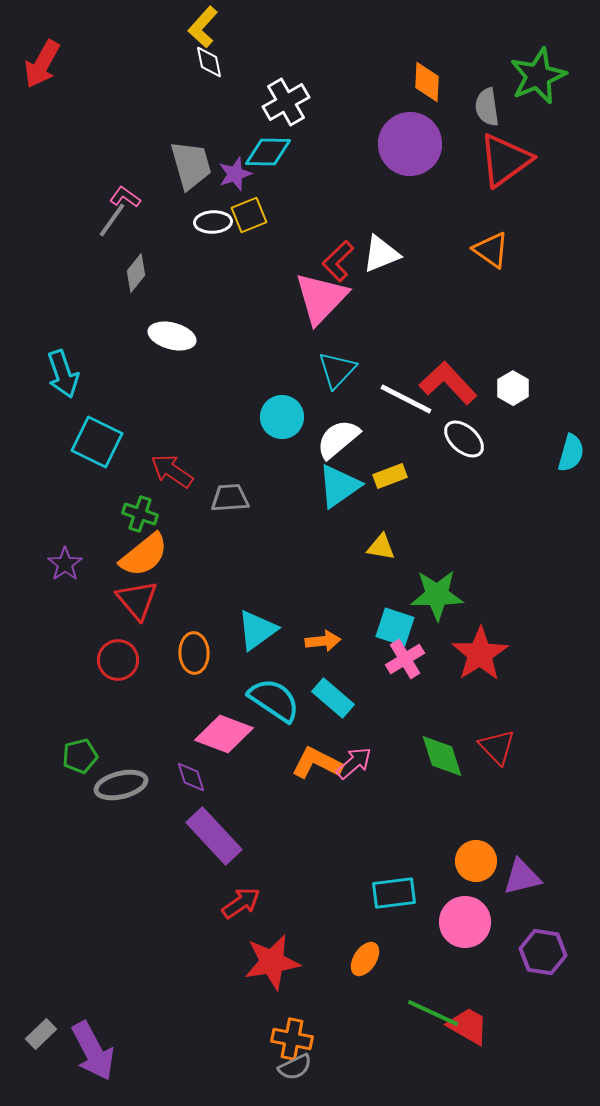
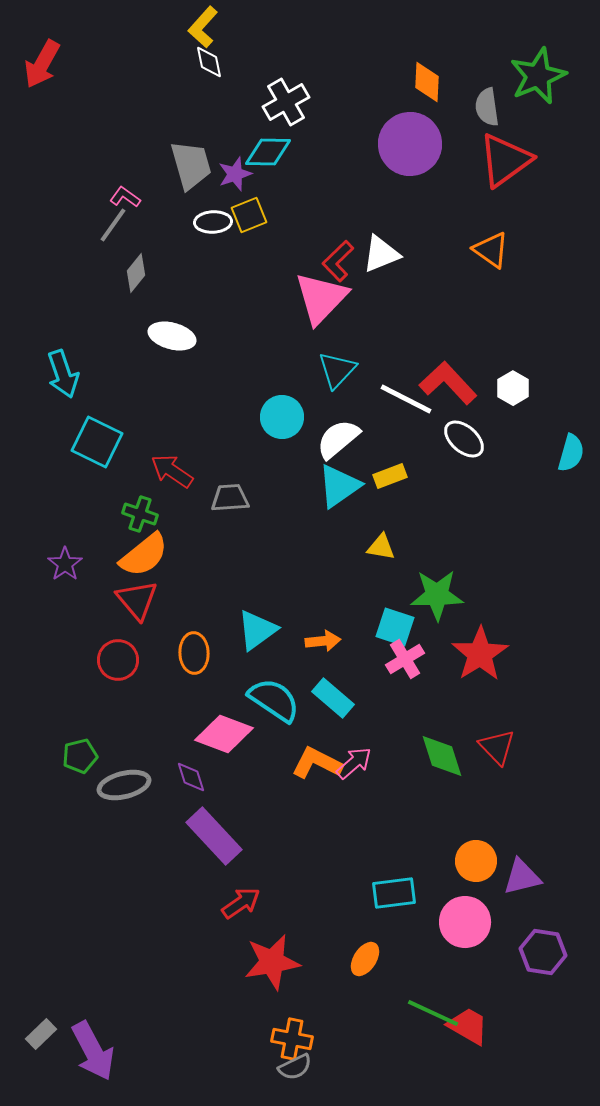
gray line at (112, 220): moved 1 px right, 5 px down
gray ellipse at (121, 785): moved 3 px right
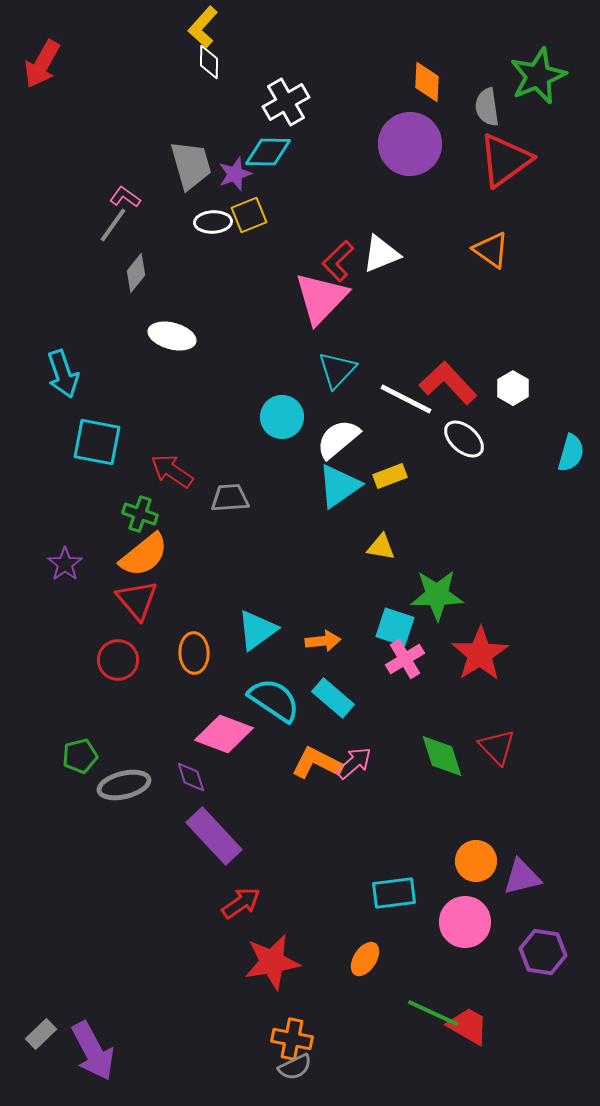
white diamond at (209, 62): rotated 12 degrees clockwise
cyan square at (97, 442): rotated 15 degrees counterclockwise
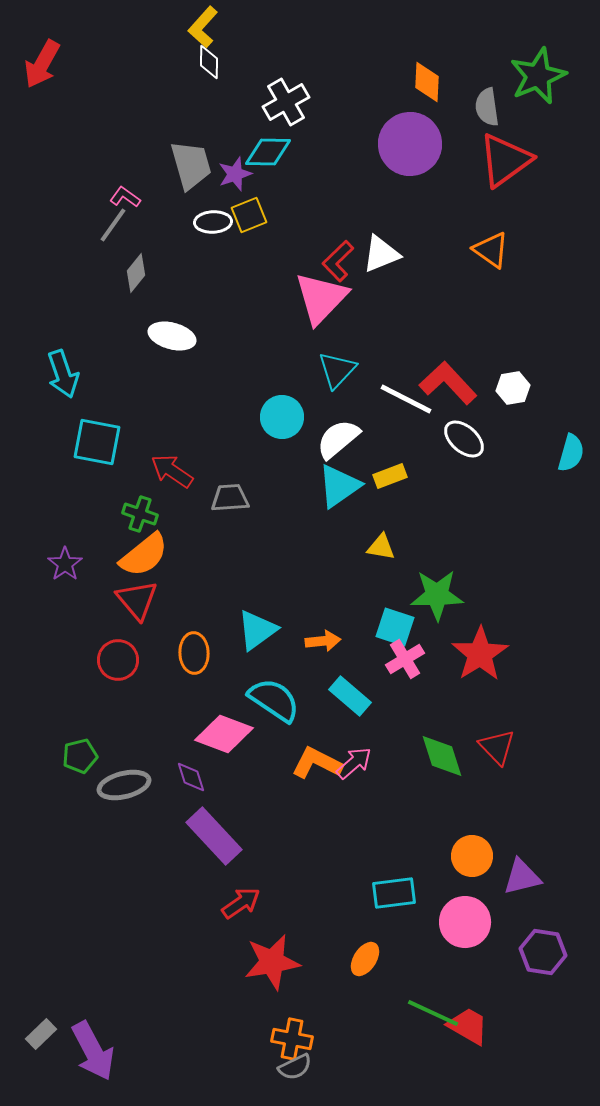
white hexagon at (513, 388): rotated 20 degrees clockwise
cyan rectangle at (333, 698): moved 17 px right, 2 px up
orange circle at (476, 861): moved 4 px left, 5 px up
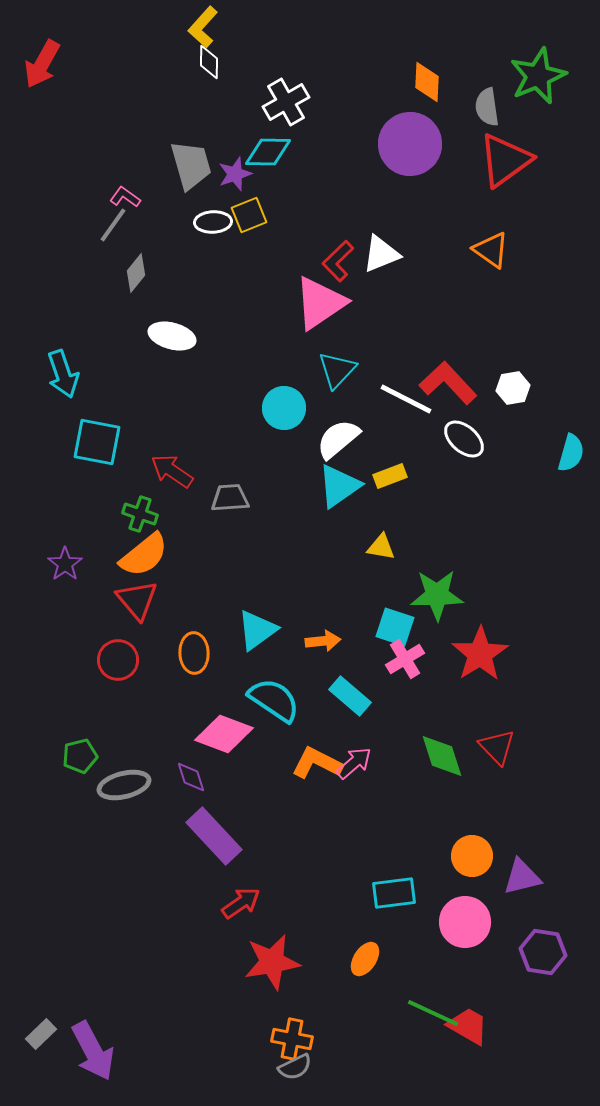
pink triangle at (321, 298): moved 1 px left, 5 px down; rotated 12 degrees clockwise
cyan circle at (282, 417): moved 2 px right, 9 px up
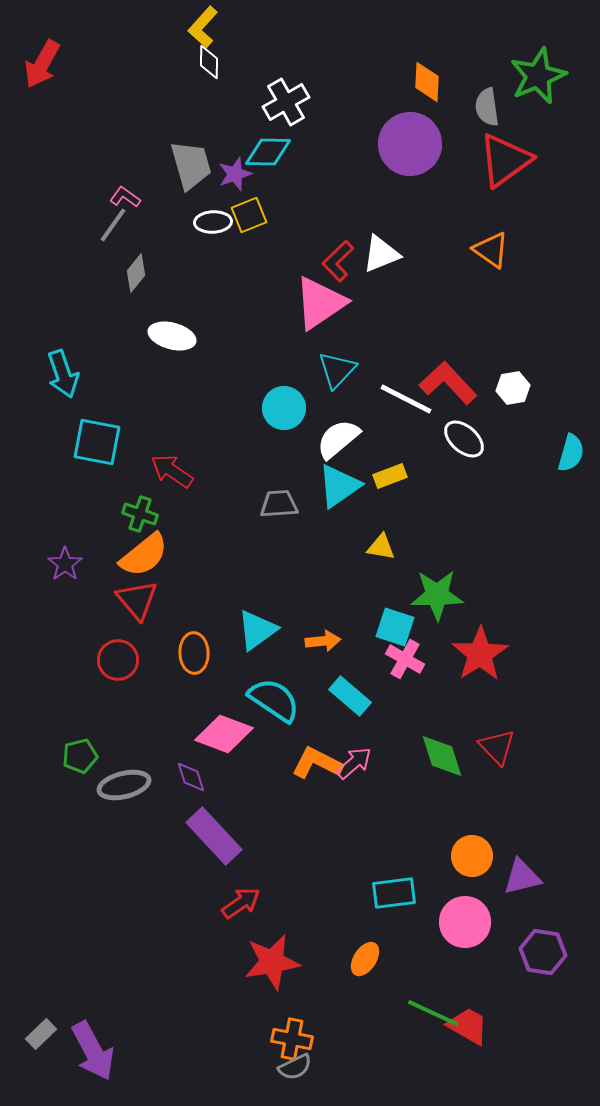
gray trapezoid at (230, 498): moved 49 px right, 6 px down
pink cross at (405, 659): rotated 30 degrees counterclockwise
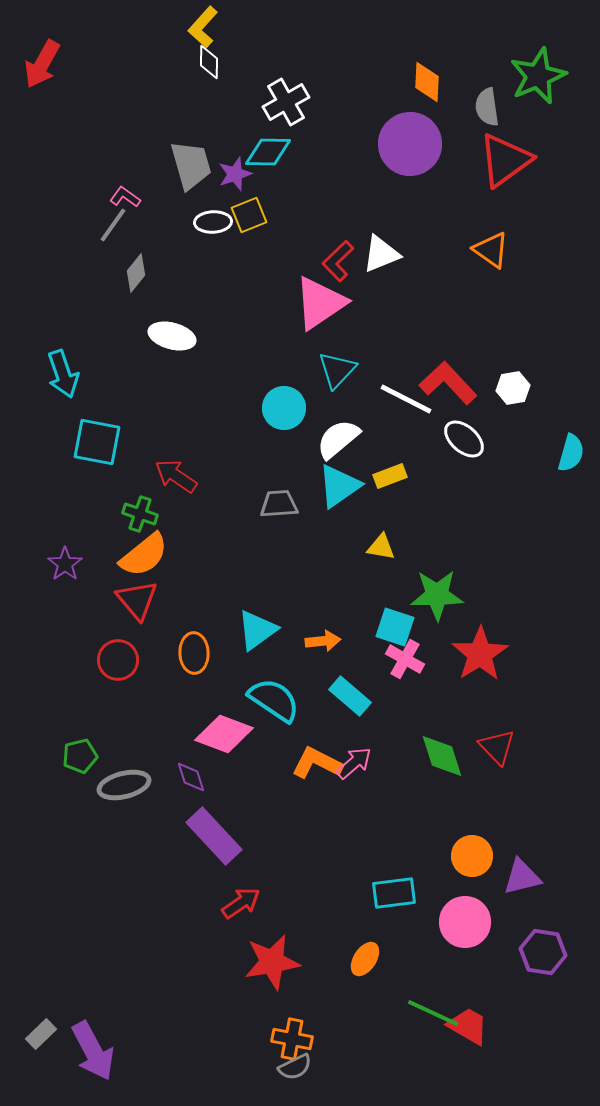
red arrow at (172, 471): moved 4 px right, 5 px down
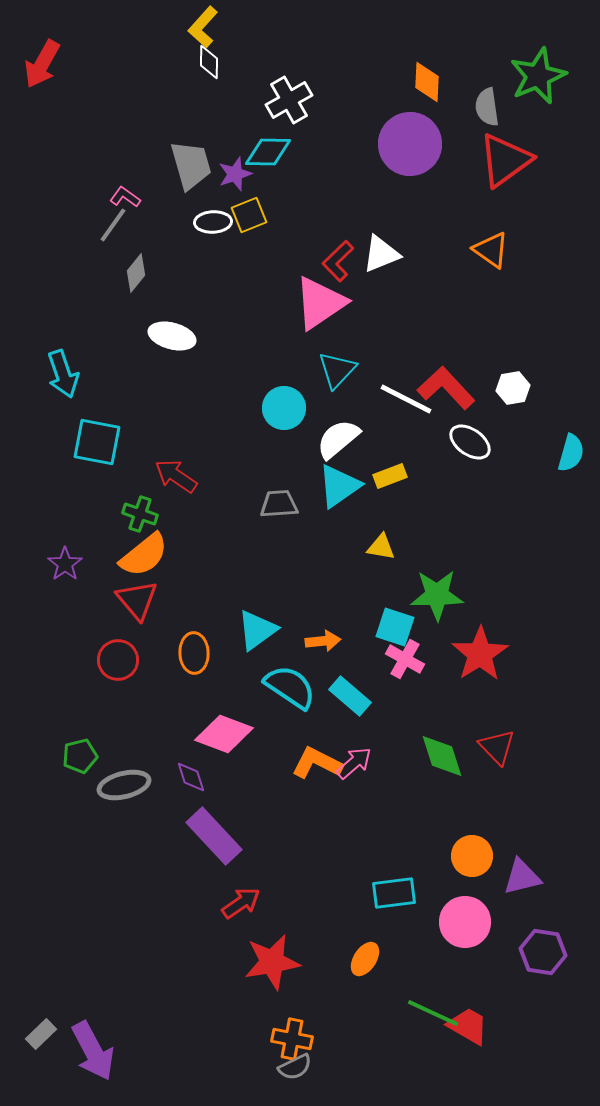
white cross at (286, 102): moved 3 px right, 2 px up
red L-shape at (448, 383): moved 2 px left, 5 px down
white ellipse at (464, 439): moved 6 px right, 3 px down; rotated 6 degrees counterclockwise
cyan semicircle at (274, 700): moved 16 px right, 13 px up
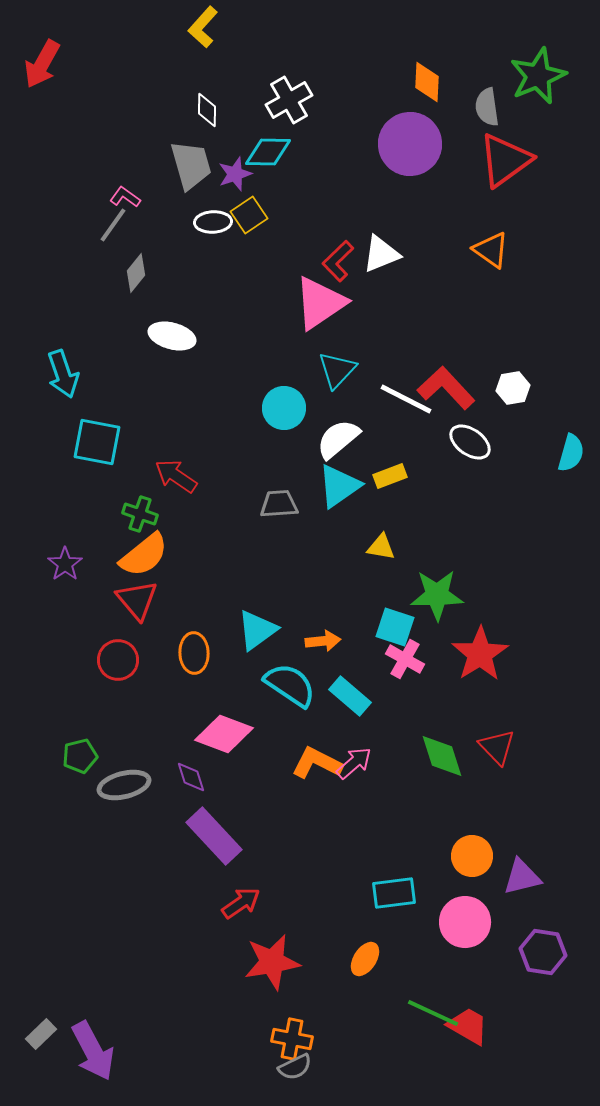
white diamond at (209, 62): moved 2 px left, 48 px down
yellow square at (249, 215): rotated 12 degrees counterclockwise
cyan semicircle at (290, 687): moved 2 px up
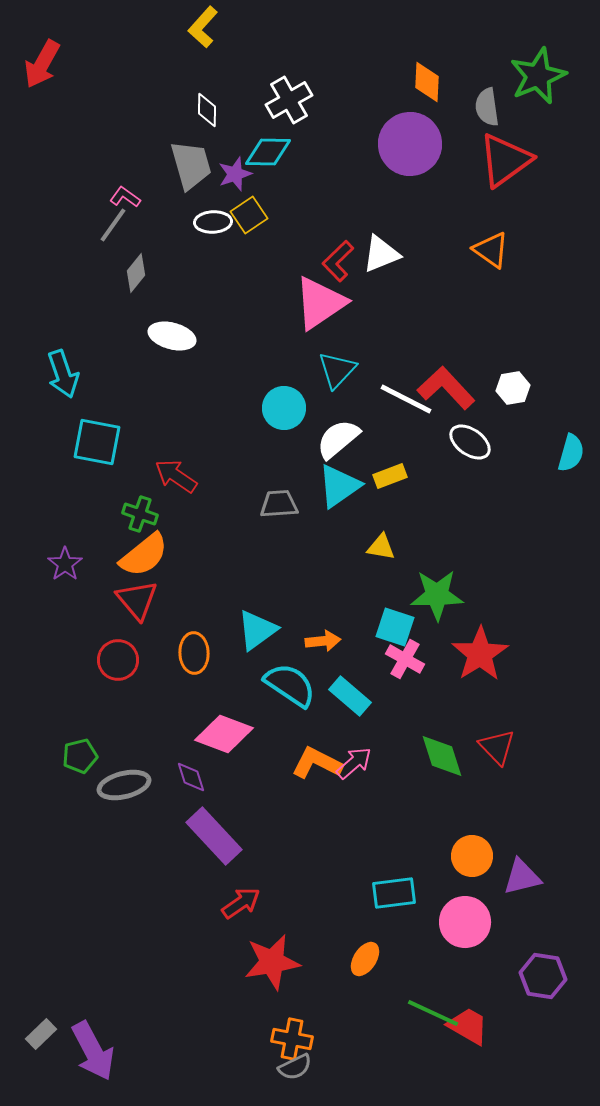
purple hexagon at (543, 952): moved 24 px down
